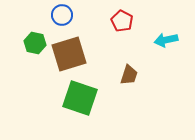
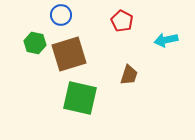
blue circle: moved 1 px left
green square: rotated 6 degrees counterclockwise
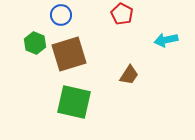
red pentagon: moved 7 px up
green hexagon: rotated 10 degrees clockwise
brown trapezoid: rotated 15 degrees clockwise
green square: moved 6 px left, 4 px down
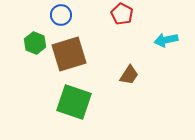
green square: rotated 6 degrees clockwise
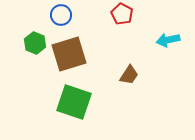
cyan arrow: moved 2 px right
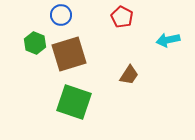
red pentagon: moved 3 px down
